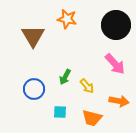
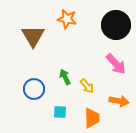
pink arrow: moved 1 px right
green arrow: rotated 126 degrees clockwise
orange trapezoid: rotated 105 degrees counterclockwise
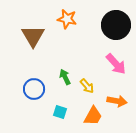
orange arrow: moved 2 px left
cyan square: rotated 16 degrees clockwise
orange trapezoid: moved 1 px right, 2 px up; rotated 30 degrees clockwise
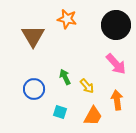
orange arrow: moved 1 px up; rotated 108 degrees counterclockwise
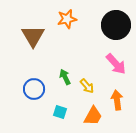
orange star: rotated 24 degrees counterclockwise
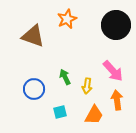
orange star: rotated 12 degrees counterclockwise
brown triangle: rotated 40 degrees counterclockwise
pink arrow: moved 3 px left, 7 px down
yellow arrow: rotated 49 degrees clockwise
cyan square: rotated 32 degrees counterclockwise
orange trapezoid: moved 1 px right, 1 px up
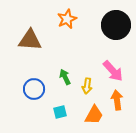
brown triangle: moved 3 px left, 4 px down; rotated 15 degrees counterclockwise
